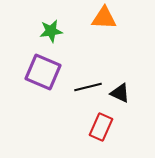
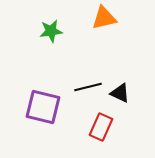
orange triangle: rotated 16 degrees counterclockwise
purple square: moved 35 px down; rotated 9 degrees counterclockwise
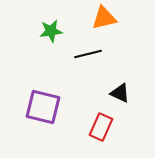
black line: moved 33 px up
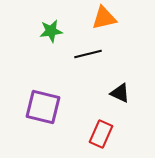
red rectangle: moved 7 px down
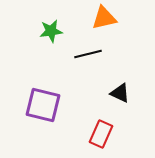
purple square: moved 2 px up
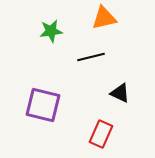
black line: moved 3 px right, 3 px down
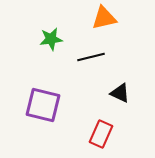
green star: moved 8 px down
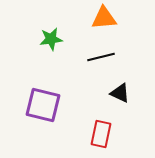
orange triangle: rotated 8 degrees clockwise
black line: moved 10 px right
red rectangle: rotated 12 degrees counterclockwise
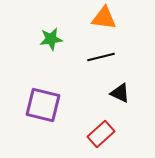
orange triangle: rotated 12 degrees clockwise
red rectangle: rotated 36 degrees clockwise
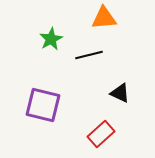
orange triangle: rotated 12 degrees counterclockwise
green star: rotated 20 degrees counterclockwise
black line: moved 12 px left, 2 px up
